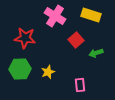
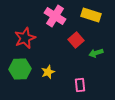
red star: rotated 30 degrees counterclockwise
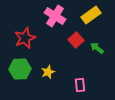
yellow rectangle: rotated 54 degrees counterclockwise
green arrow: moved 1 px right, 5 px up; rotated 56 degrees clockwise
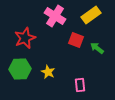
red square: rotated 28 degrees counterclockwise
yellow star: rotated 24 degrees counterclockwise
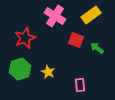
green hexagon: rotated 15 degrees counterclockwise
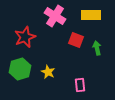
yellow rectangle: rotated 36 degrees clockwise
red star: moved 1 px up
green arrow: rotated 40 degrees clockwise
